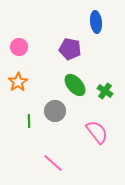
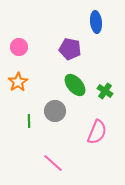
pink semicircle: rotated 60 degrees clockwise
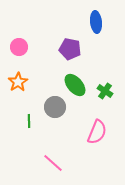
gray circle: moved 4 px up
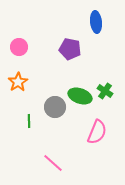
green ellipse: moved 5 px right, 11 px down; rotated 30 degrees counterclockwise
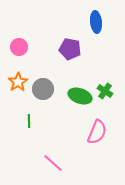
gray circle: moved 12 px left, 18 px up
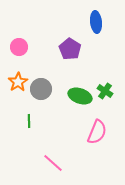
purple pentagon: rotated 20 degrees clockwise
gray circle: moved 2 px left
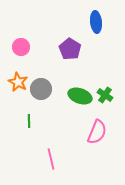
pink circle: moved 2 px right
orange star: rotated 12 degrees counterclockwise
green cross: moved 4 px down
pink line: moved 2 px left, 4 px up; rotated 35 degrees clockwise
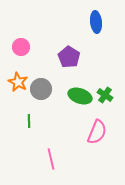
purple pentagon: moved 1 px left, 8 px down
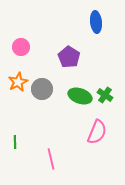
orange star: rotated 18 degrees clockwise
gray circle: moved 1 px right
green line: moved 14 px left, 21 px down
